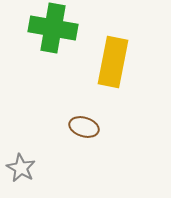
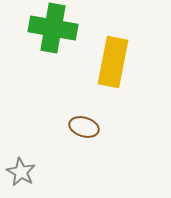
gray star: moved 4 px down
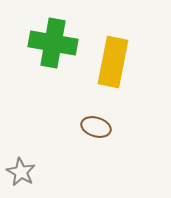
green cross: moved 15 px down
brown ellipse: moved 12 px right
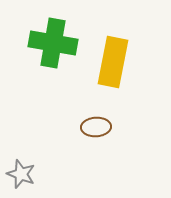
brown ellipse: rotated 20 degrees counterclockwise
gray star: moved 2 px down; rotated 8 degrees counterclockwise
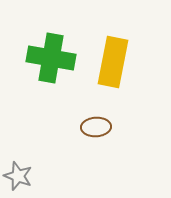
green cross: moved 2 px left, 15 px down
gray star: moved 3 px left, 2 px down
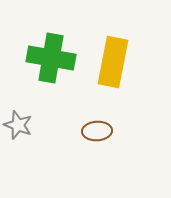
brown ellipse: moved 1 px right, 4 px down
gray star: moved 51 px up
